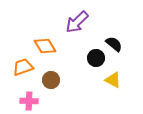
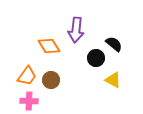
purple arrow: moved 1 px left, 8 px down; rotated 40 degrees counterclockwise
orange diamond: moved 4 px right
orange trapezoid: moved 4 px right, 9 px down; rotated 145 degrees clockwise
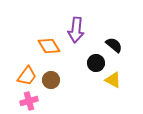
black semicircle: moved 1 px down
black circle: moved 5 px down
pink cross: rotated 18 degrees counterclockwise
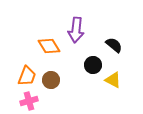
black circle: moved 3 px left, 2 px down
orange trapezoid: rotated 15 degrees counterclockwise
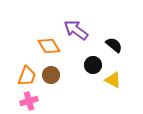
purple arrow: rotated 120 degrees clockwise
brown circle: moved 5 px up
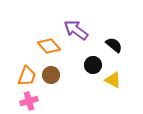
orange diamond: rotated 10 degrees counterclockwise
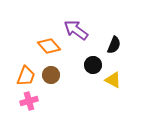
black semicircle: rotated 72 degrees clockwise
orange trapezoid: moved 1 px left
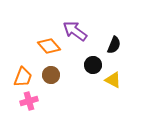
purple arrow: moved 1 px left, 1 px down
orange trapezoid: moved 3 px left, 1 px down
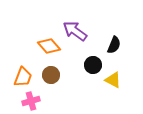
pink cross: moved 2 px right
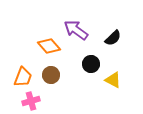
purple arrow: moved 1 px right, 1 px up
black semicircle: moved 1 px left, 7 px up; rotated 24 degrees clockwise
black circle: moved 2 px left, 1 px up
